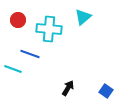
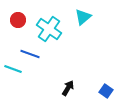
cyan cross: rotated 30 degrees clockwise
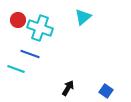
cyan cross: moved 9 px left, 1 px up; rotated 15 degrees counterclockwise
cyan line: moved 3 px right
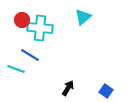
red circle: moved 4 px right
cyan cross: rotated 15 degrees counterclockwise
blue line: moved 1 px down; rotated 12 degrees clockwise
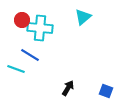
blue square: rotated 16 degrees counterclockwise
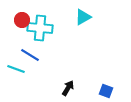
cyan triangle: rotated 12 degrees clockwise
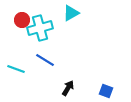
cyan triangle: moved 12 px left, 4 px up
cyan cross: rotated 20 degrees counterclockwise
blue line: moved 15 px right, 5 px down
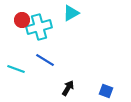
cyan cross: moved 1 px left, 1 px up
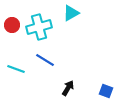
red circle: moved 10 px left, 5 px down
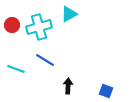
cyan triangle: moved 2 px left, 1 px down
black arrow: moved 2 px up; rotated 28 degrees counterclockwise
